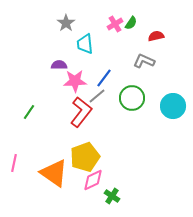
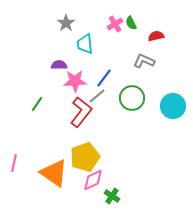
green semicircle: rotated 120 degrees clockwise
green line: moved 8 px right, 8 px up
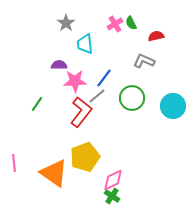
pink line: rotated 18 degrees counterclockwise
pink diamond: moved 20 px right
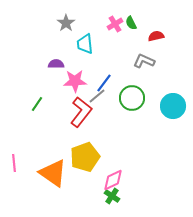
purple semicircle: moved 3 px left, 1 px up
blue line: moved 5 px down
orange triangle: moved 1 px left
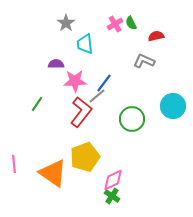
green circle: moved 21 px down
pink line: moved 1 px down
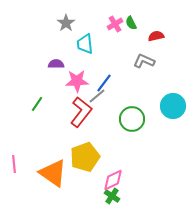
pink star: moved 2 px right
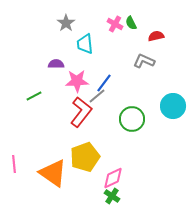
pink cross: rotated 28 degrees counterclockwise
green line: moved 3 px left, 8 px up; rotated 28 degrees clockwise
pink diamond: moved 2 px up
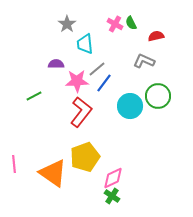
gray star: moved 1 px right, 1 px down
gray line: moved 27 px up
cyan circle: moved 43 px left
green circle: moved 26 px right, 23 px up
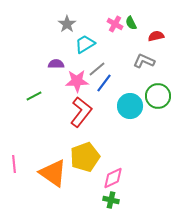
cyan trapezoid: rotated 65 degrees clockwise
green cross: moved 1 px left, 4 px down; rotated 21 degrees counterclockwise
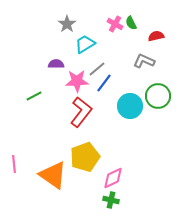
orange triangle: moved 2 px down
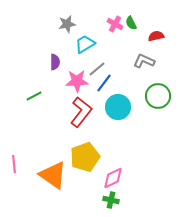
gray star: rotated 24 degrees clockwise
purple semicircle: moved 1 px left, 2 px up; rotated 91 degrees clockwise
cyan circle: moved 12 px left, 1 px down
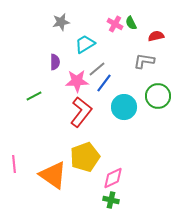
gray star: moved 6 px left, 2 px up
gray L-shape: rotated 15 degrees counterclockwise
cyan circle: moved 6 px right
